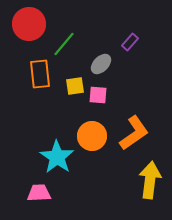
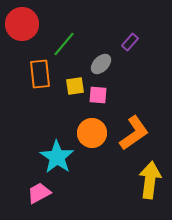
red circle: moved 7 px left
orange circle: moved 3 px up
pink trapezoid: rotated 25 degrees counterclockwise
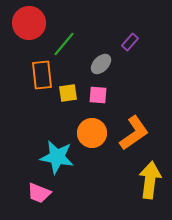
red circle: moved 7 px right, 1 px up
orange rectangle: moved 2 px right, 1 px down
yellow square: moved 7 px left, 7 px down
cyan star: rotated 24 degrees counterclockwise
pink trapezoid: rotated 130 degrees counterclockwise
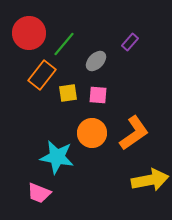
red circle: moved 10 px down
gray ellipse: moved 5 px left, 3 px up
orange rectangle: rotated 44 degrees clockwise
yellow arrow: rotated 72 degrees clockwise
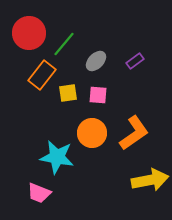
purple rectangle: moved 5 px right, 19 px down; rotated 12 degrees clockwise
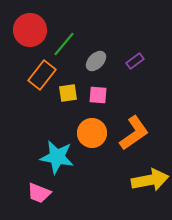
red circle: moved 1 px right, 3 px up
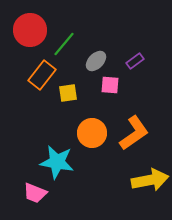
pink square: moved 12 px right, 10 px up
cyan star: moved 5 px down
pink trapezoid: moved 4 px left
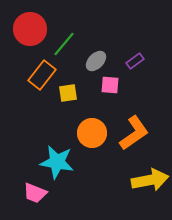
red circle: moved 1 px up
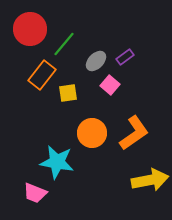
purple rectangle: moved 10 px left, 4 px up
pink square: rotated 36 degrees clockwise
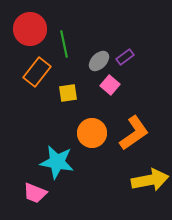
green line: rotated 52 degrees counterclockwise
gray ellipse: moved 3 px right
orange rectangle: moved 5 px left, 3 px up
